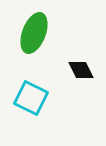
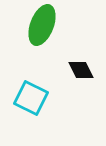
green ellipse: moved 8 px right, 8 px up
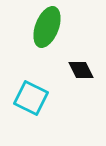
green ellipse: moved 5 px right, 2 px down
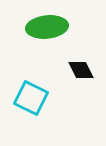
green ellipse: rotated 63 degrees clockwise
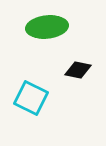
black diamond: moved 3 px left; rotated 52 degrees counterclockwise
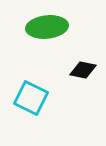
black diamond: moved 5 px right
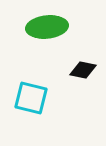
cyan square: rotated 12 degrees counterclockwise
